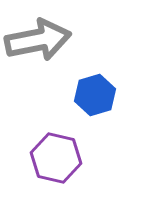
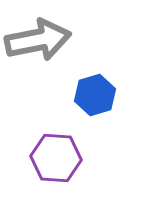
purple hexagon: rotated 9 degrees counterclockwise
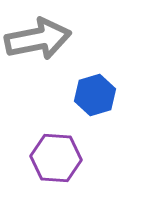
gray arrow: moved 1 px up
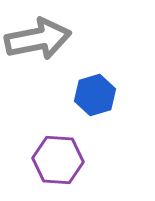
purple hexagon: moved 2 px right, 2 px down
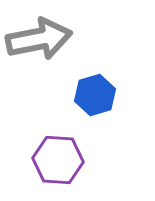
gray arrow: moved 1 px right
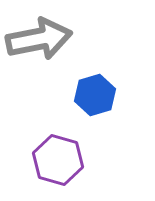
purple hexagon: rotated 12 degrees clockwise
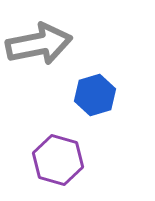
gray arrow: moved 5 px down
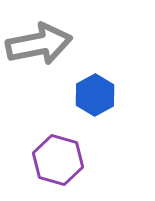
blue hexagon: rotated 12 degrees counterclockwise
